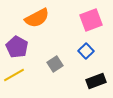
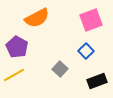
gray square: moved 5 px right, 5 px down; rotated 14 degrees counterclockwise
black rectangle: moved 1 px right
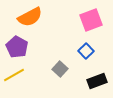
orange semicircle: moved 7 px left, 1 px up
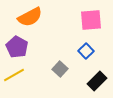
pink square: rotated 15 degrees clockwise
black rectangle: rotated 24 degrees counterclockwise
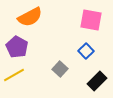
pink square: rotated 15 degrees clockwise
